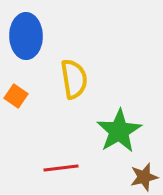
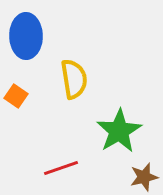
red line: rotated 12 degrees counterclockwise
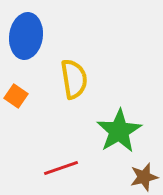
blue ellipse: rotated 9 degrees clockwise
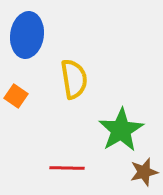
blue ellipse: moved 1 px right, 1 px up
green star: moved 2 px right, 1 px up
red line: moved 6 px right; rotated 20 degrees clockwise
brown star: moved 5 px up
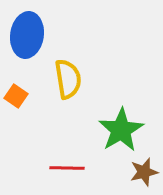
yellow semicircle: moved 6 px left
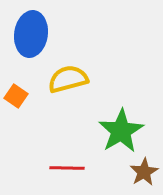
blue ellipse: moved 4 px right, 1 px up
yellow semicircle: rotated 96 degrees counterclockwise
green star: moved 1 px down
brown star: rotated 16 degrees counterclockwise
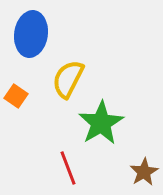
yellow semicircle: rotated 48 degrees counterclockwise
green star: moved 20 px left, 8 px up
red line: moved 1 px right; rotated 68 degrees clockwise
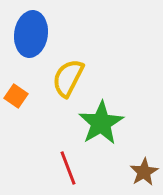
yellow semicircle: moved 1 px up
